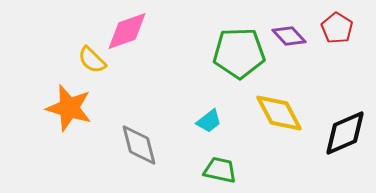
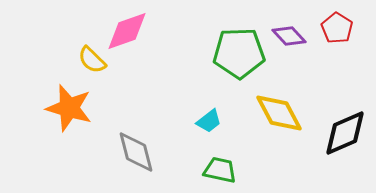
gray diamond: moved 3 px left, 7 px down
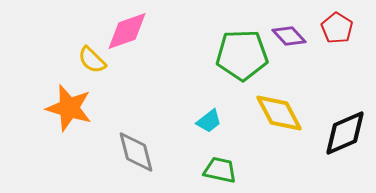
green pentagon: moved 3 px right, 2 px down
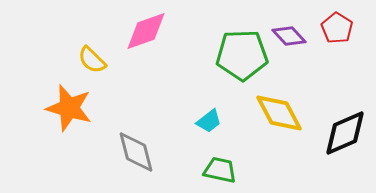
pink diamond: moved 19 px right
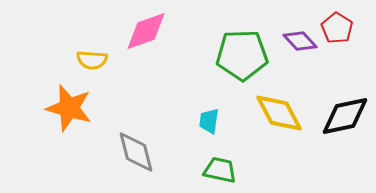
purple diamond: moved 11 px right, 5 px down
yellow semicircle: rotated 40 degrees counterclockwise
cyan trapezoid: rotated 136 degrees clockwise
black diamond: moved 17 px up; rotated 12 degrees clockwise
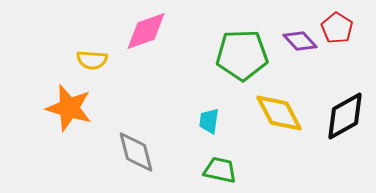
black diamond: rotated 18 degrees counterclockwise
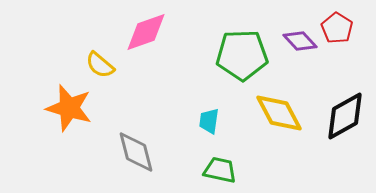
pink diamond: moved 1 px down
yellow semicircle: moved 8 px right, 5 px down; rotated 36 degrees clockwise
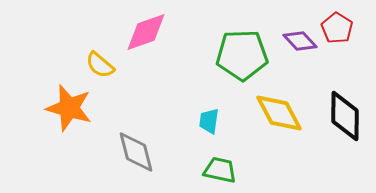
black diamond: rotated 60 degrees counterclockwise
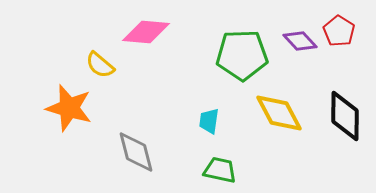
red pentagon: moved 2 px right, 3 px down
pink diamond: rotated 24 degrees clockwise
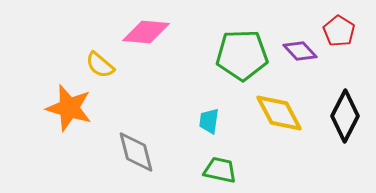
purple diamond: moved 10 px down
black diamond: rotated 27 degrees clockwise
